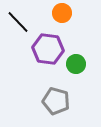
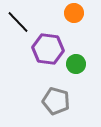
orange circle: moved 12 px right
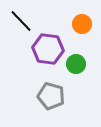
orange circle: moved 8 px right, 11 px down
black line: moved 3 px right, 1 px up
gray pentagon: moved 5 px left, 5 px up
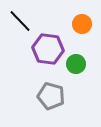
black line: moved 1 px left
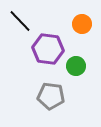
green circle: moved 2 px down
gray pentagon: rotated 8 degrees counterclockwise
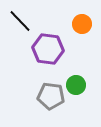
green circle: moved 19 px down
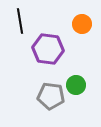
black line: rotated 35 degrees clockwise
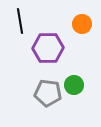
purple hexagon: moved 1 px up; rotated 8 degrees counterclockwise
green circle: moved 2 px left
gray pentagon: moved 3 px left, 3 px up
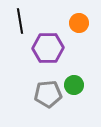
orange circle: moved 3 px left, 1 px up
gray pentagon: moved 1 px down; rotated 12 degrees counterclockwise
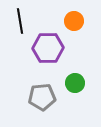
orange circle: moved 5 px left, 2 px up
green circle: moved 1 px right, 2 px up
gray pentagon: moved 6 px left, 3 px down
